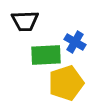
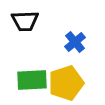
blue cross: rotated 20 degrees clockwise
green rectangle: moved 14 px left, 25 px down
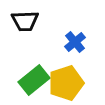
green rectangle: moved 2 px right; rotated 36 degrees counterclockwise
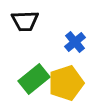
green rectangle: moved 1 px up
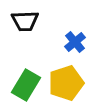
green rectangle: moved 8 px left, 6 px down; rotated 20 degrees counterclockwise
